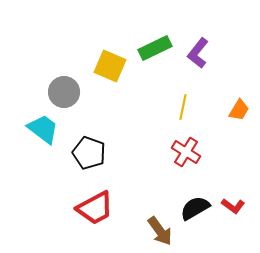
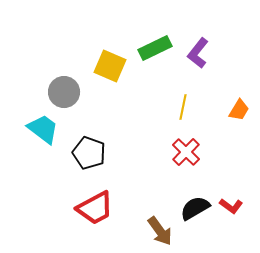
red cross: rotated 12 degrees clockwise
red L-shape: moved 2 px left
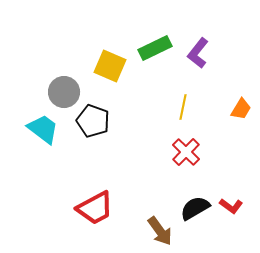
orange trapezoid: moved 2 px right, 1 px up
black pentagon: moved 4 px right, 32 px up
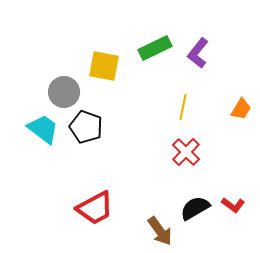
yellow square: moved 6 px left; rotated 12 degrees counterclockwise
black pentagon: moved 7 px left, 6 px down
red L-shape: moved 2 px right, 1 px up
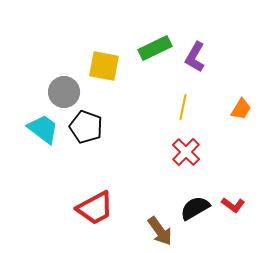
purple L-shape: moved 3 px left, 4 px down; rotated 8 degrees counterclockwise
